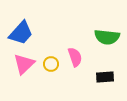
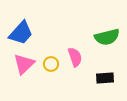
green semicircle: rotated 20 degrees counterclockwise
black rectangle: moved 1 px down
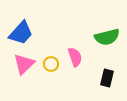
black rectangle: moved 2 px right; rotated 72 degrees counterclockwise
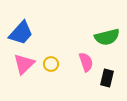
pink semicircle: moved 11 px right, 5 px down
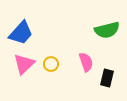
green semicircle: moved 7 px up
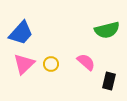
pink semicircle: rotated 30 degrees counterclockwise
black rectangle: moved 2 px right, 3 px down
